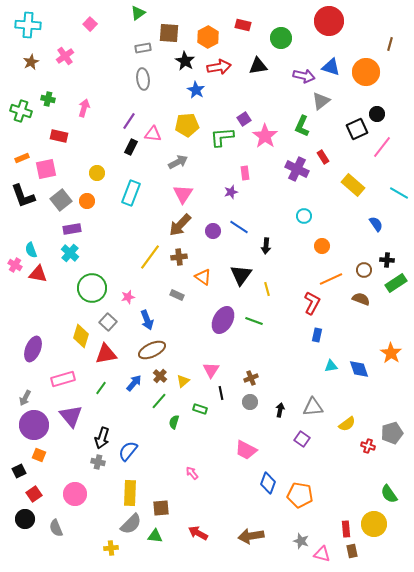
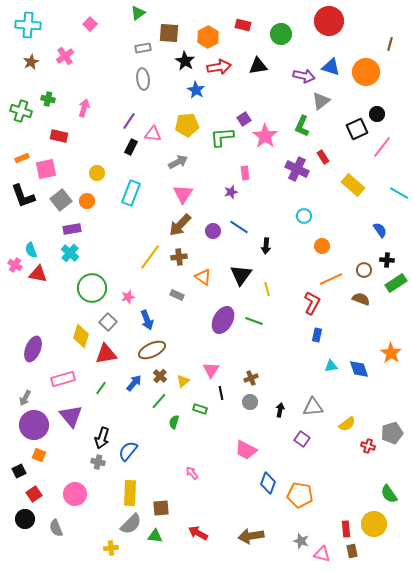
green circle at (281, 38): moved 4 px up
blue semicircle at (376, 224): moved 4 px right, 6 px down
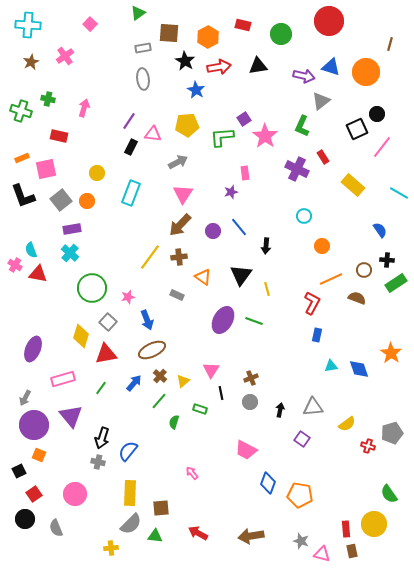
blue line at (239, 227): rotated 18 degrees clockwise
brown semicircle at (361, 299): moved 4 px left, 1 px up
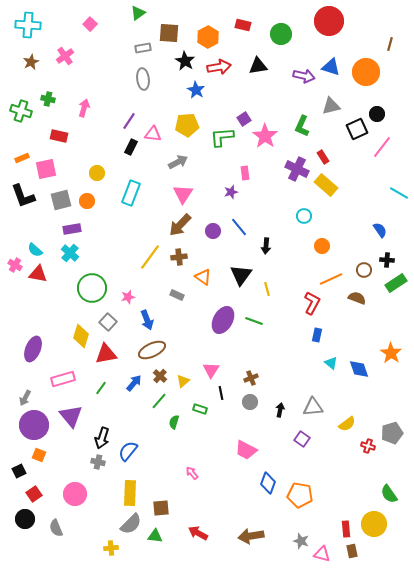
gray triangle at (321, 101): moved 10 px right, 5 px down; rotated 24 degrees clockwise
yellow rectangle at (353, 185): moved 27 px left
gray square at (61, 200): rotated 25 degrees clockwise
cyan semicircle at (31, 250): moved 4 px right; rotated 28 degrees counterclockwise
cyan triangle at (331, 366): moved 3 px up; rotated 48 degrees clockwise
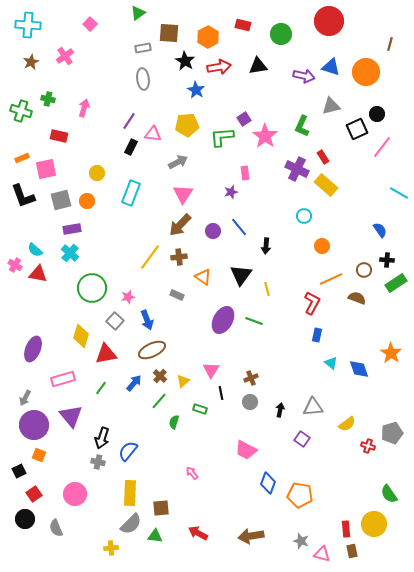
gray square at (108, 322): moved 7 px right, 1 px up
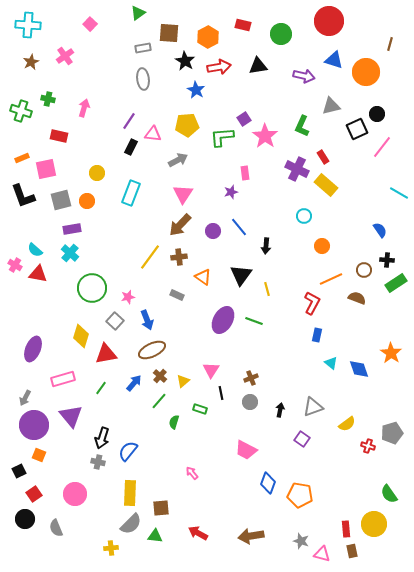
blue triangle at (331, 67): moved 3 px right, 7 px up
gray arrow at (178, 162): moved 2 px up
gray triangle at (313, 407): rotated 15 degrees counterclockwise
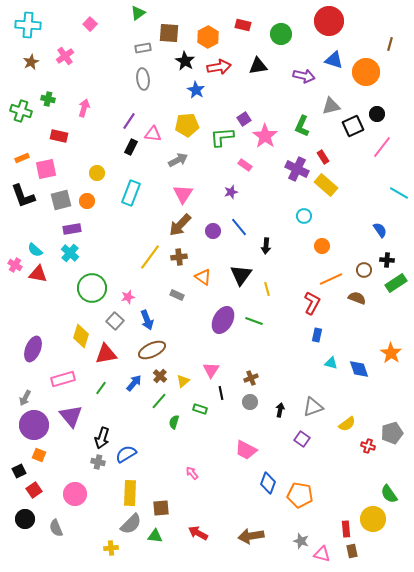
black square at (357, 129): moved 4 px left, 3 px up
pink rectangle at (245, 173): moved 8 px up; rotated 48 degrees counterclockwise
cyan triangle at (331, 363): rotated 24 degrees counterclockwise
blue semicircle at (128, 451): moved 2 px left, 3 px down; rotated 20 degrees clockwise
red square at (34, 494): moved 4 px up
yellow circle at (374, 524): moved 1 px left, 5 px up
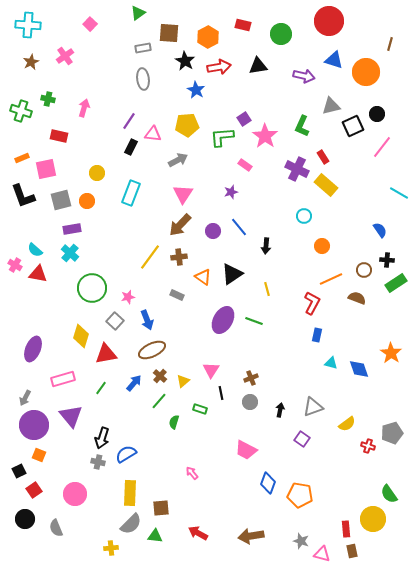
black triangle at (241, 275): moved 9 px left, 1 px up; rotated 20 degrees clockwise
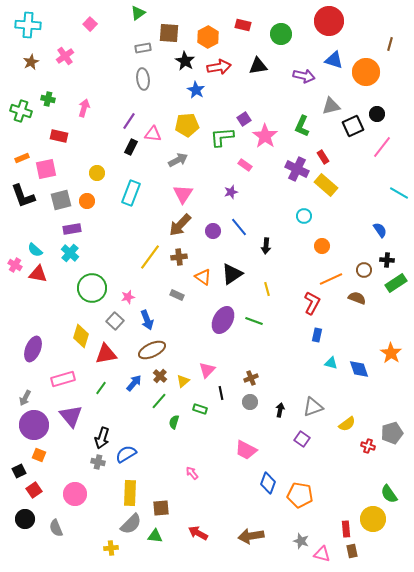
pink triangle at (211, 370): moved 4 px left; rotated 12 degrees clockwise
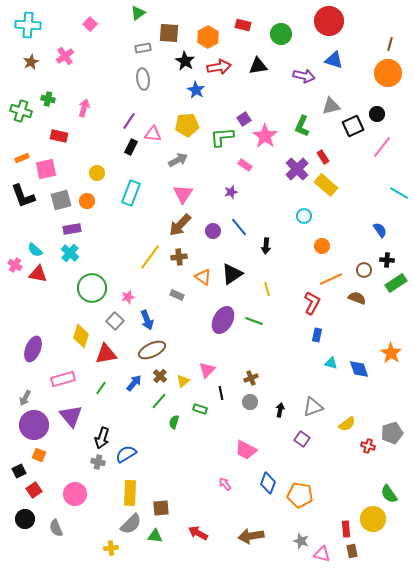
orange circle at (366, 72): moved 22 px right, 1 px down
purple cross at (297, 169): rotated 20 degrees clockwise
pink arrow at (192, 473): moved 33 px right, 11 px down
